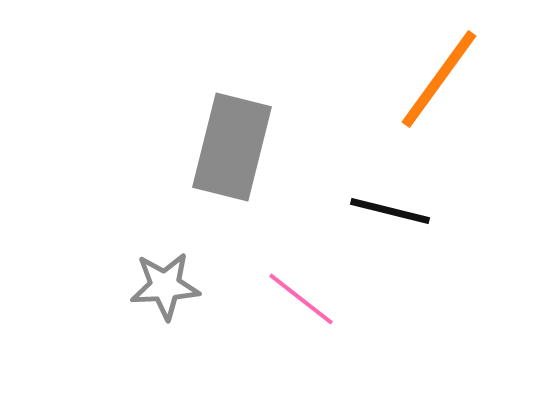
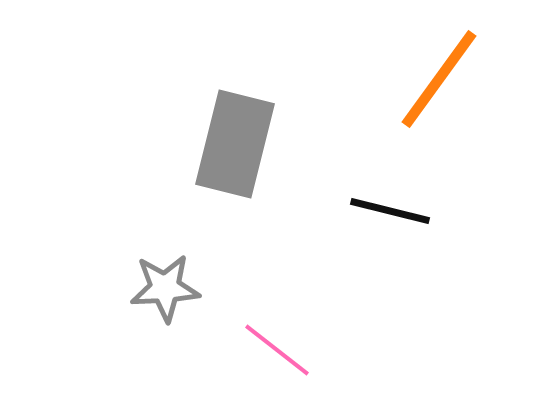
gray rectangle: moved 3 px right, 3 px up
gray star: moved 2 px down
pink line: moved 24 px left, 51 px down
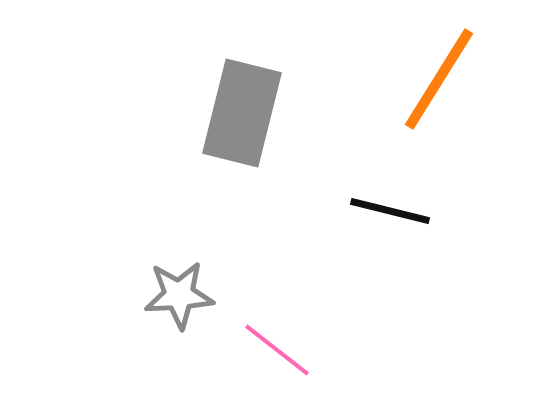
orange line: rotated 4 degrees counterclockwise
gray rectangle: moved 7 px right, 31 px up
gray star: moved 14 px right, 7 px down
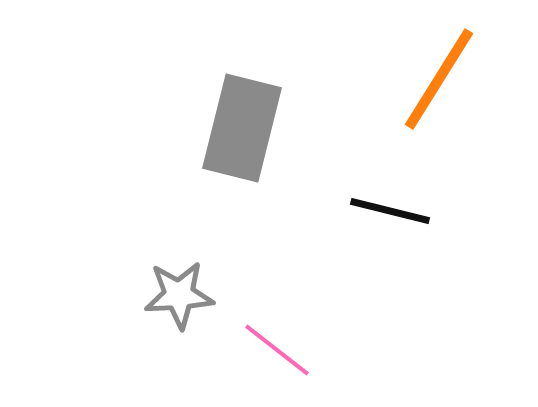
gray rectangle: moved 15 px down
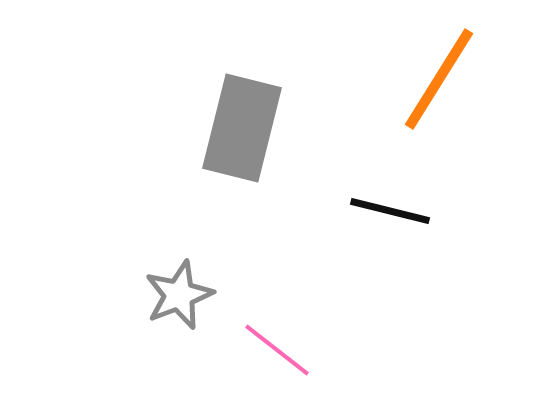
gray star: rotated 18 degrees counterclockwise
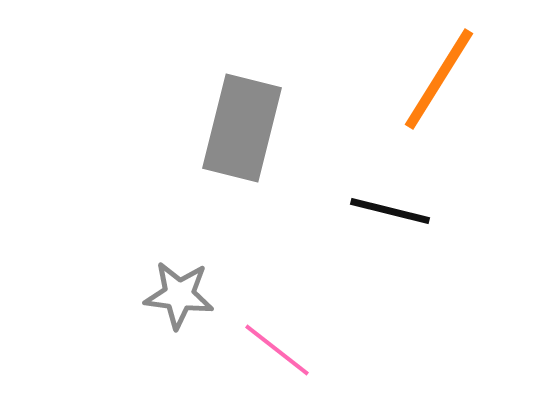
gray star: rotated 28 degrees clockwise
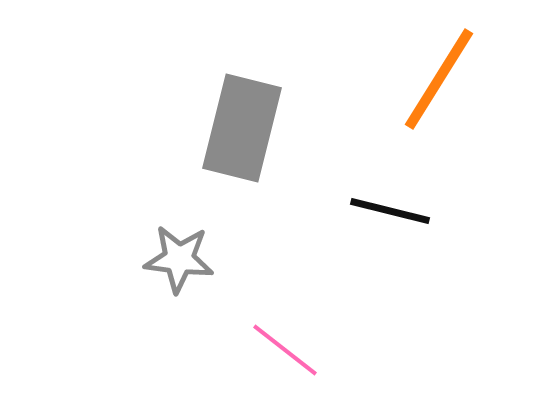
gray star: moved 36 px up
pink line: moved 8 px right
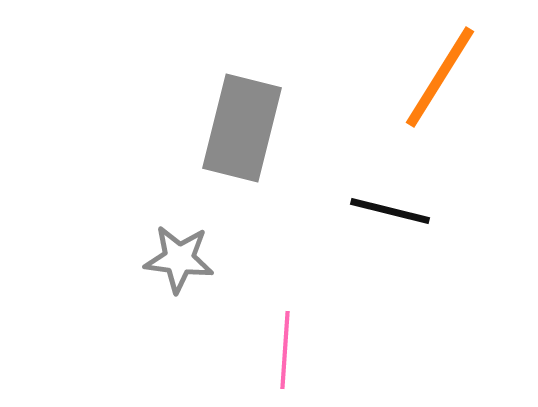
orange line: moved 1 px right, 2 px up
pink line: rotated 56 degrees clockwise
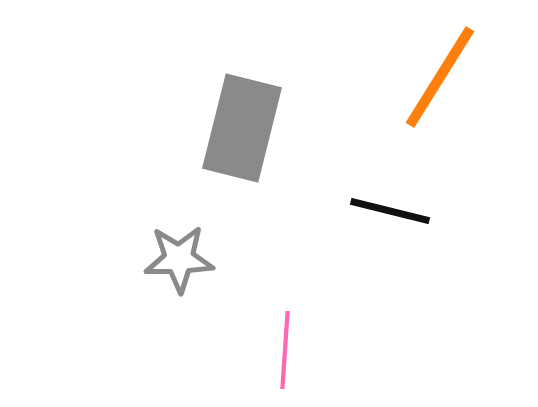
gray star: rotated 8 degrees counterclockwise
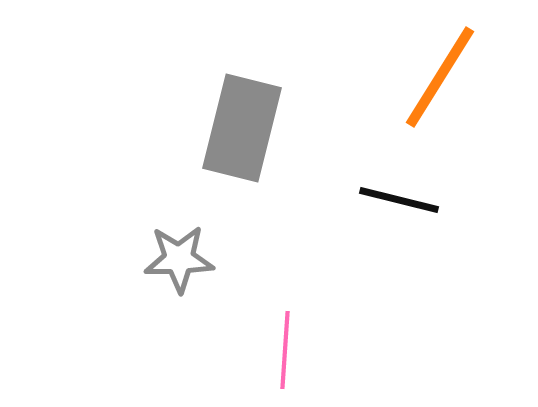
black line: moved 9 px right, 11 px up
